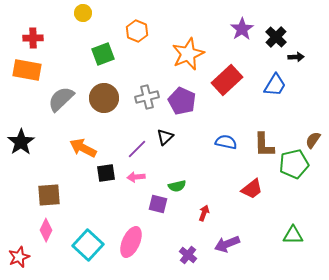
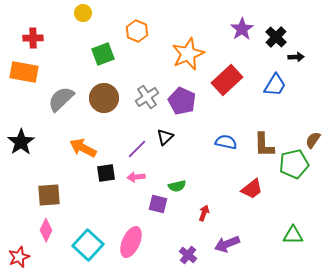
orange rectangle: moved 3 px left, 2 px down
gray cross: rotated 20 degrees counterclockwise
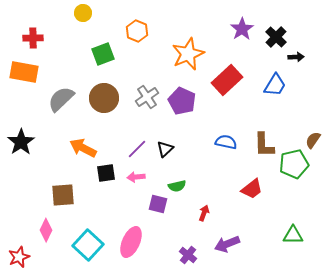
black triangle: moved 12 px down
brown square: moved 14 px right
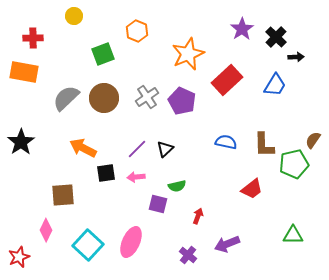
yellow circle: moved 9 px left, 3 px down
gray semicircle: moved 5 px right, 1 px up
red arrow: moved 6 px left, 3 px down
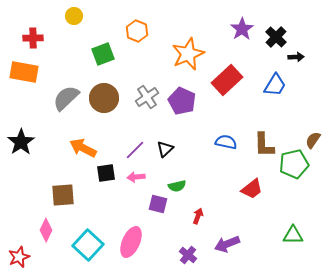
purple line: moved 2 px left, 1 px down
